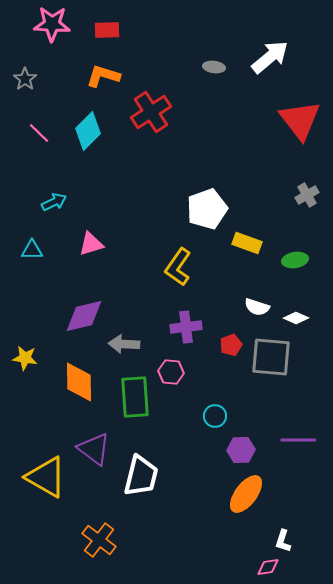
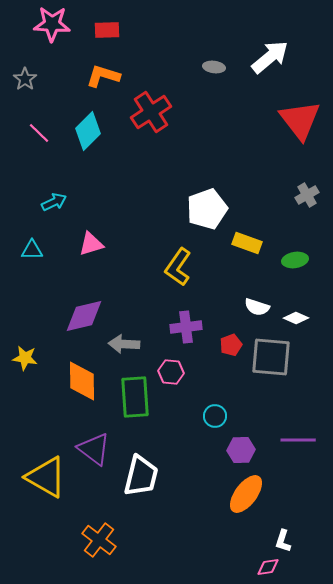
orange diamond: moved 3 px right, 1 px up
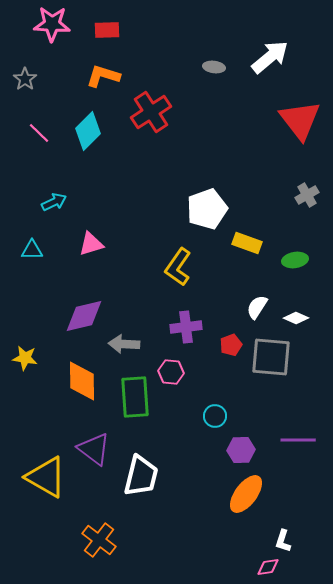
white semicircle: rotated 105 degrees clockwise
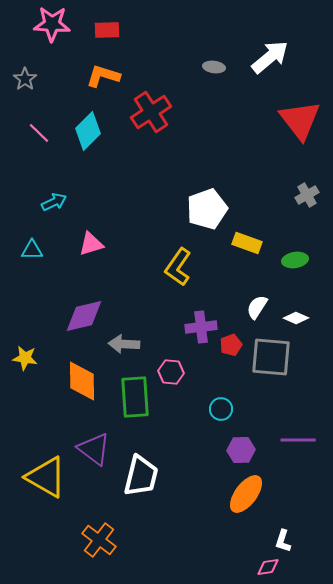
purple cross: moved 15 px right
cyan circle: moved 6 px right, 7 px up
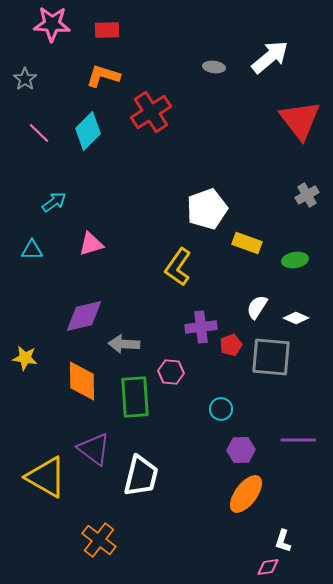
cyan arrow: rotated 10 degrees counterclockwise
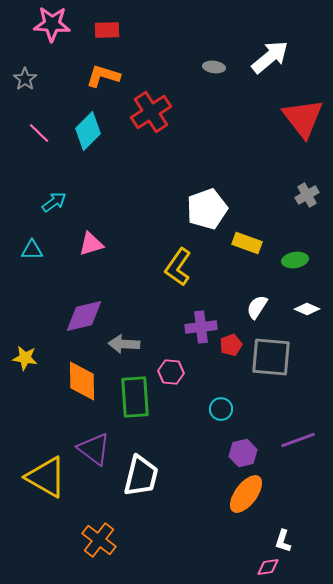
red triangle: moved 3 px right, 2 px up
white diamond: moved 11 px right, 9 px up
purple line: rotated 20 degrees counterclockwise
purple hexagon: moved 2 px right, 3 px down; rotated 12 degrees counterclockwise
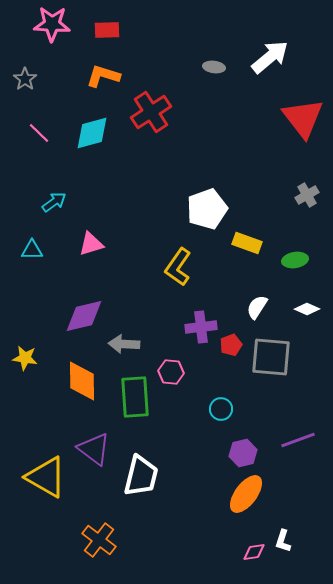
cyan diamond: moved 4 px right, 2 px down; rotated 30 degrees clockwise
pink diamond: moved 14 px left, 15 px up
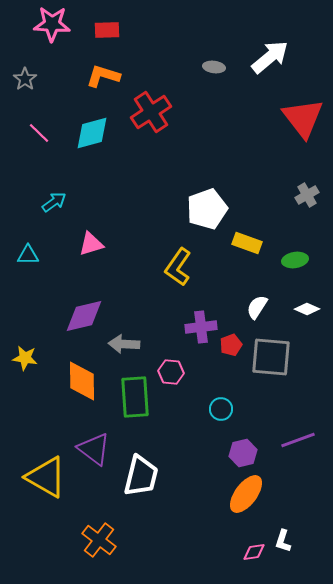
cyan triangle: moved 4 px left, 5 px down
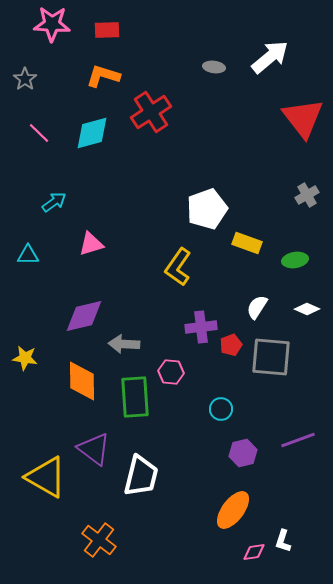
orange ellipse: moved 13 px left, 16 px down
